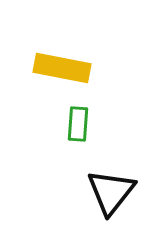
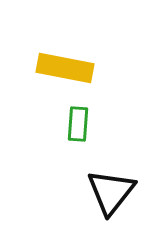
yellow rectangle: moved 3 px right
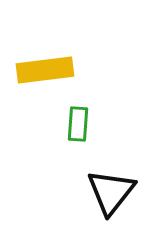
yellow rectangle: moved 20 px left, 2 px down; rotated 18 degrees counterclockwise
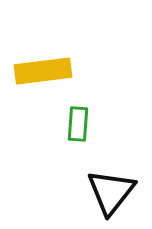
yellow rectangle: moved 2 px left, 1 px down
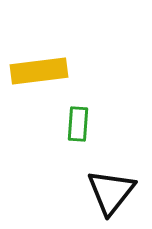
yellow rectangle: moved 4 px left
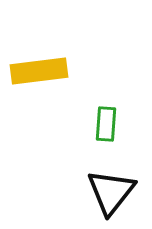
green rectangle: moved 28 px right
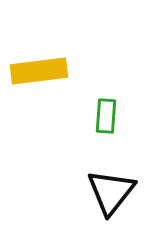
green rectangle: moved 8 px up
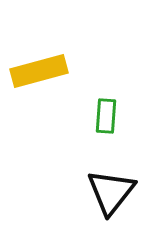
yellow rectangle: rotated 8 degrees counterclockwise
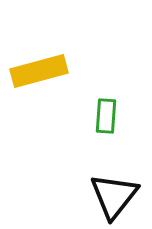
black triangle: moved 3 px right, 4 px down
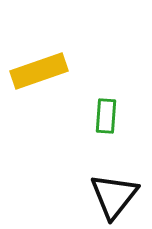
yellow rectangle: rotated 4 degrees counterclockwise
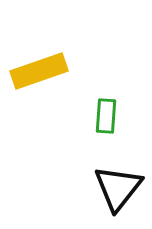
black triangle: moved 4 px right, 8 px up
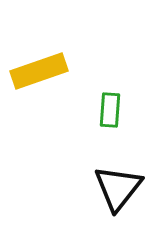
green rectangle: moved 4 px right, 6 px up
